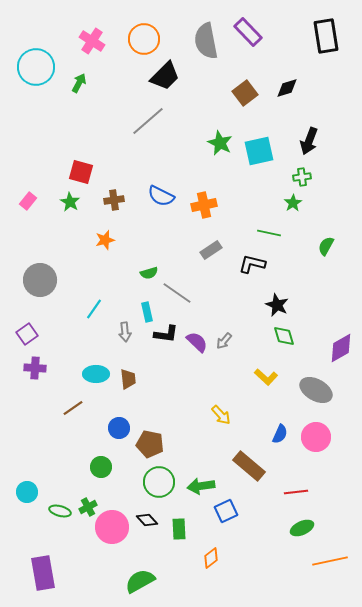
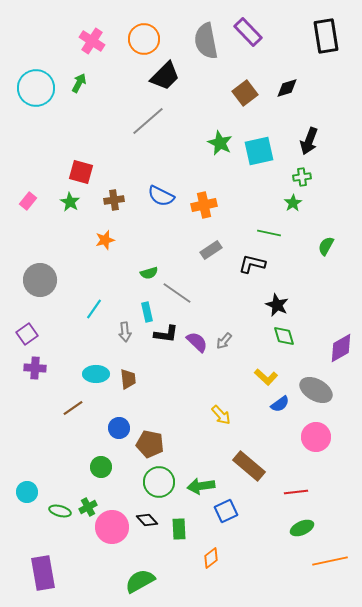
cyan circle at (36, 67): moved 21 px down
blue semicircle at (280, 434): moved 30 px up; rotated 30 degrees clockwise
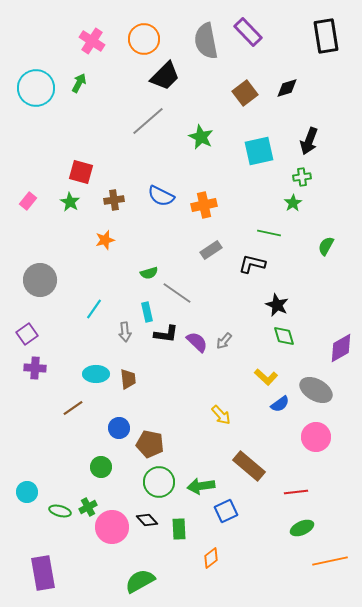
green star at (220, 143): moved 19 px left, 6 px up
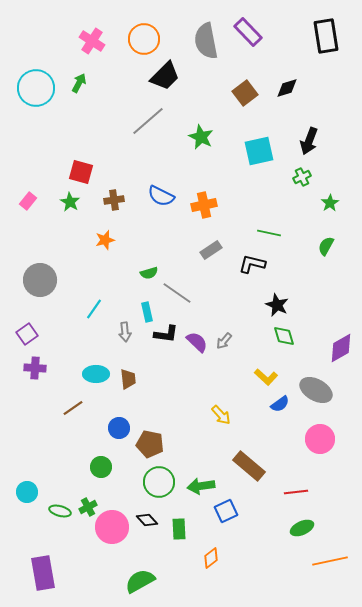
green cross at (302, 177): rotated 18 degrees counterclockwise
green star at (293, 203): moved 37 px right
pink circle at (316, 437): moved 4 px right, 2 px down
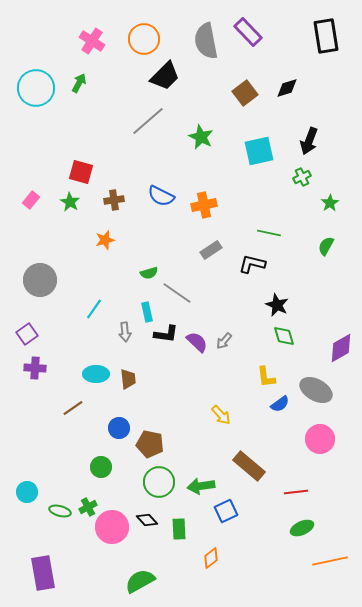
pink rectangle at (28, 201): moved 3 px right, 1 px up
yellow L-shape at (266, 377): rotated 40 degrees clockwise
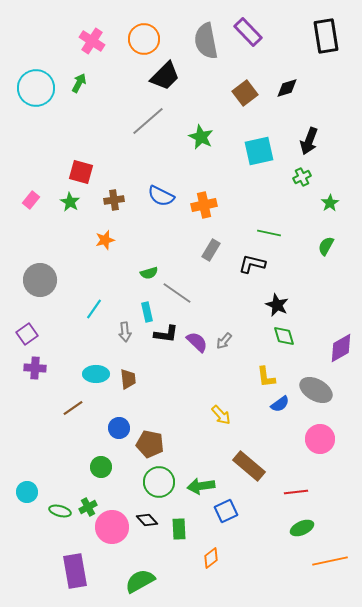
gray rectangle at (211, 250): rotated 25 degrees counterclockwise
purple rectangle at (43, 573): moved 32 px right, 2 px up
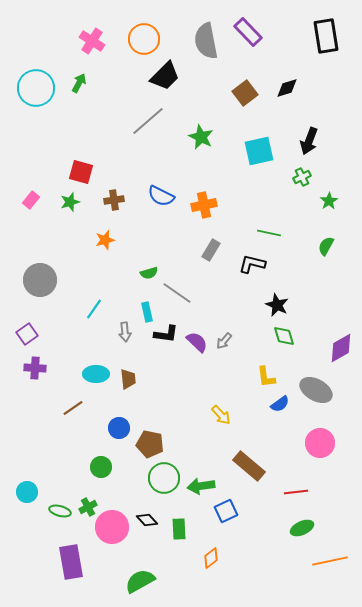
green star at (70, 202): rotated 24 degrees clockwise
green star at (330, 203): moved 1 px left, 2 px up
pink circle at (320, 439): moved 4 px down
green circle at (159, 482): moved 5 px right, 4 px up
purple rectangle at (75, 571): moved 4 px left, 9 px up
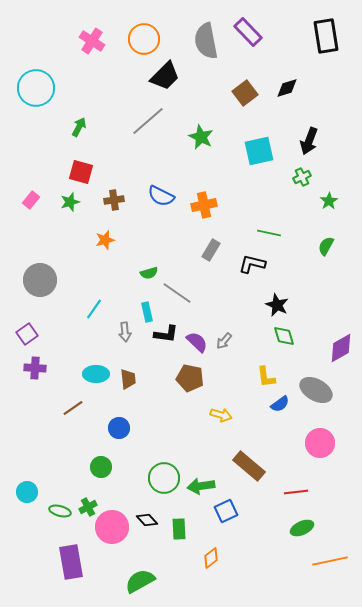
green arrow at (79, 83): moved 44 px down
yellow arrow at (221, 415): rotated 30 degrees counterclockwise
brown pentagon at (150, 444): moved 40 px right, 66 px up
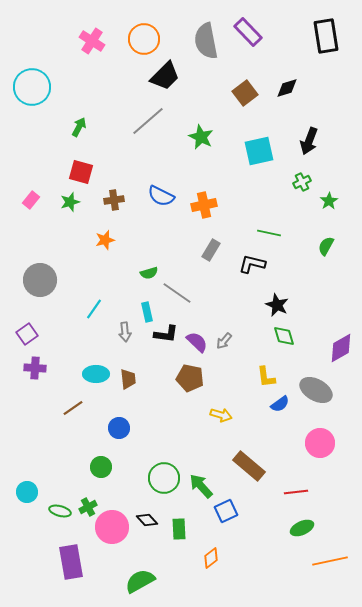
cyan circle at (36, 88): moved 4 px left, 1 px up
green cross at (302, 177): moved 5 px down
green arrow at (201, 486): rotated 56 degrees clockwise
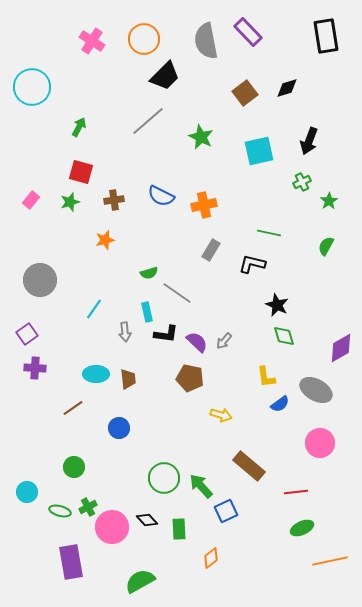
green circle at (101, 467): moved 27 px left
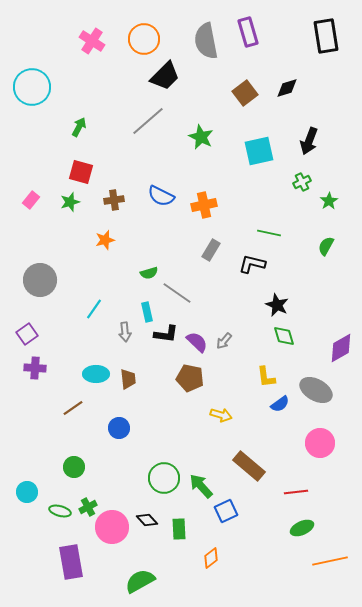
purple rectangle at (248, 32): rotated 28 degrees clockwise
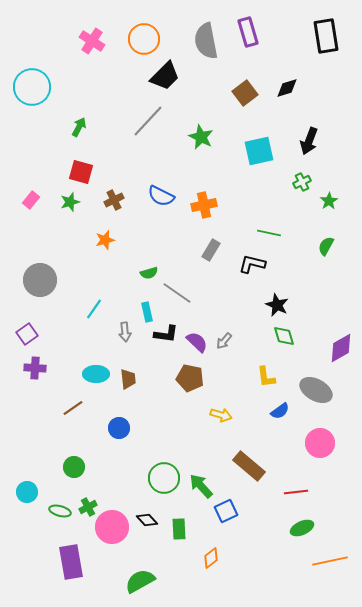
gray line at (148, 121): rotated 6 degrees counterclockwise
brown cross at (114, 200): rotated 18 degrees counterclockwise
blue semicircle at (280, 404): moved 7 px down
